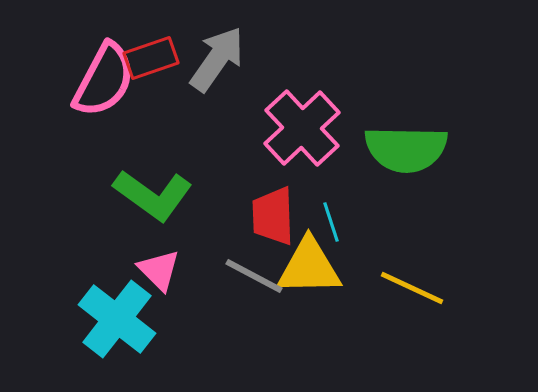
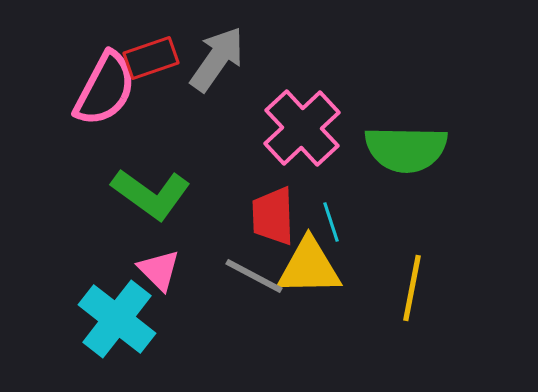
pink semicircle: moved 1 px right, 9 px down
green L-shape: moved 2 px left, 1 px up
yellow line: rotated 76 degrees clockwise
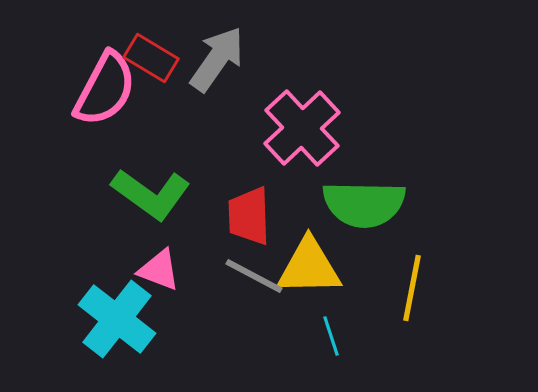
red rectangle: rotated 50 degrees clockwise
green semicircle: moved 42 px left, 55 px down
red trapezoid: moved 24 px left
cyan line: moved 114 px down
pink triangle: rotated 24 degrees counterclockwise
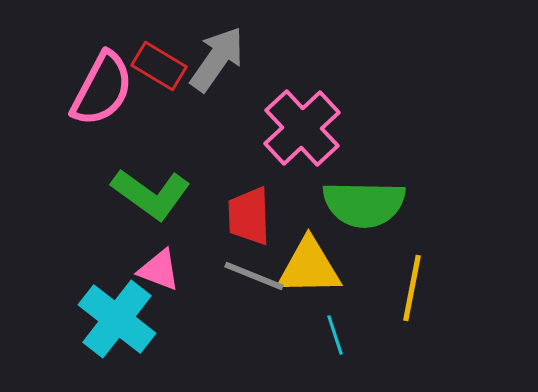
red rectangle: moved 8 px right, 8 px down
pink semicircle: moved 3 px left
gray line: rotated 6 degrees counterclockwise
cyan line: moved 4 px right, 1 px up
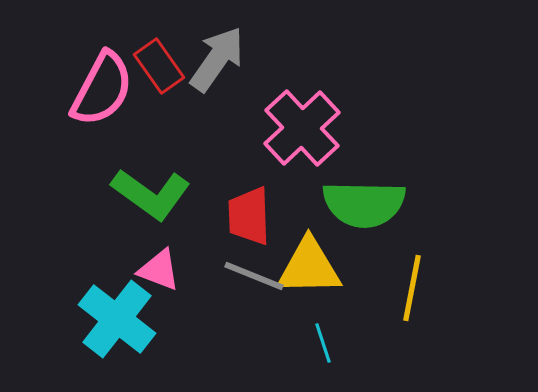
red rectangle: rotated 24 degrees clockwise
cyan line: moved 12 px left, 8 px down
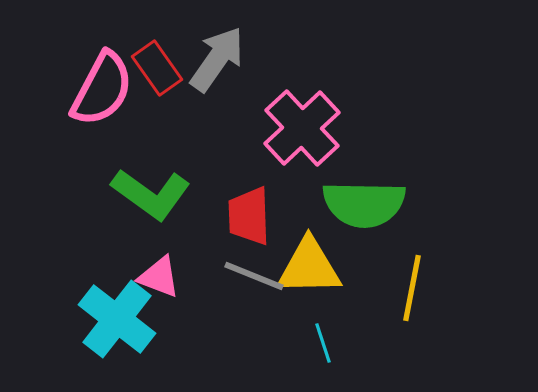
red rectangle: moved 2 px left, 2 px down
pink triangle: moved 7 px down
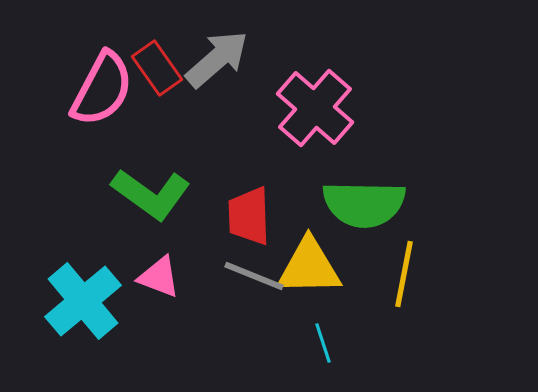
gray arrow: rotated 14 degrees clockwise
pink cross: moved 13 px right, 20 px up; rotated 6 degrees counterclockwise
yellow line: moved 8 px left, 14 px up
cyan cross: moved 34 px left, 18 px up; rotated 12 degrees clockwise
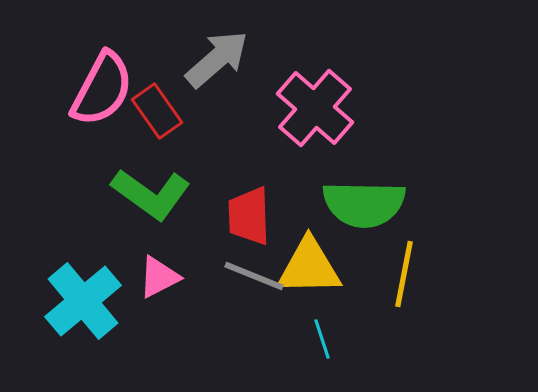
red rectangle: moved 43 px down
pink triangle: rotated 48 degrees counterclockwise
cyan line: moved 1 px left, 4 px up
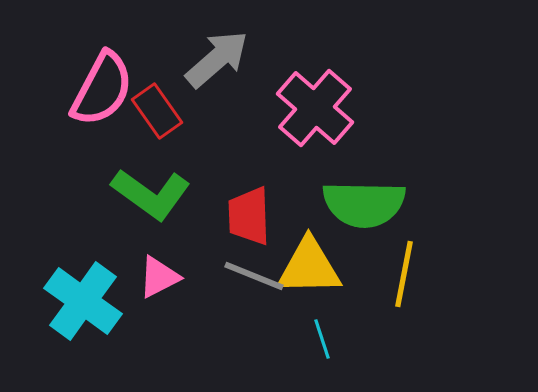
cyan cross: rotated 14 degrees counterclockwise
